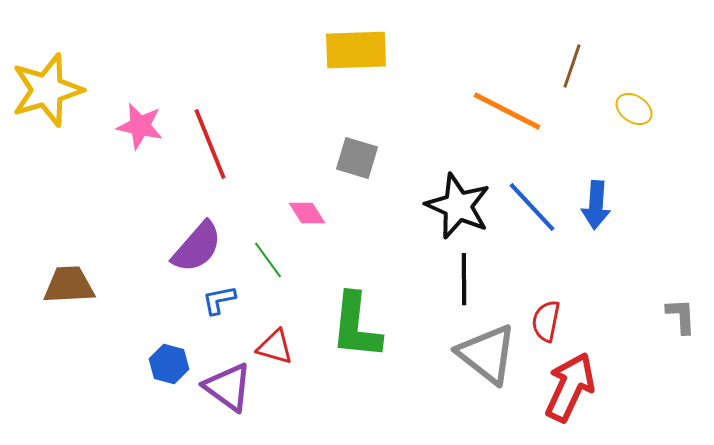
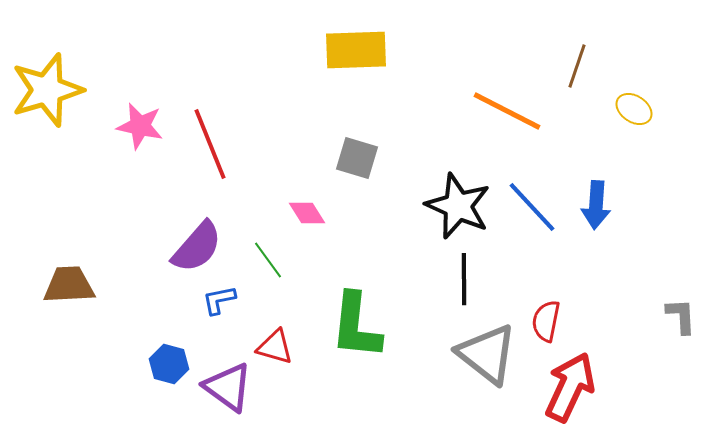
brown line: moved 5 px right
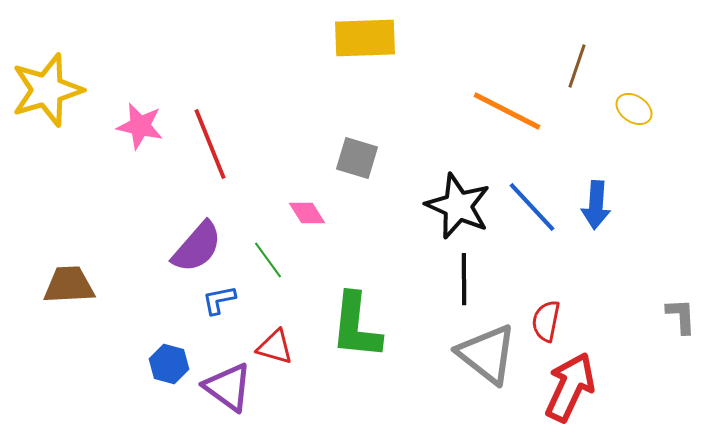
yellow rectangle: moved 9 px right, 12 px up
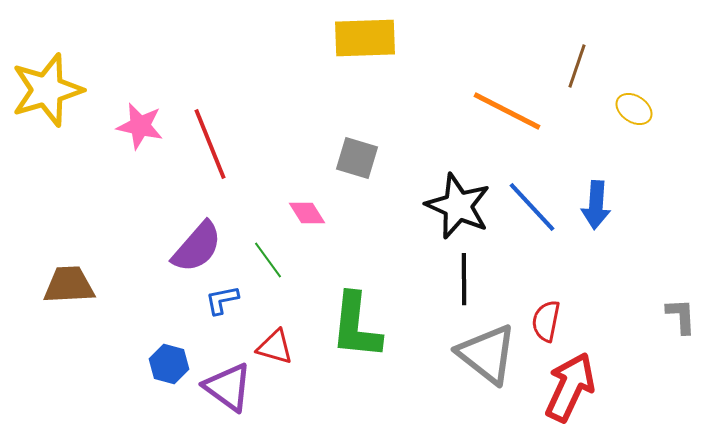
blue L-shape: moved 3 px right
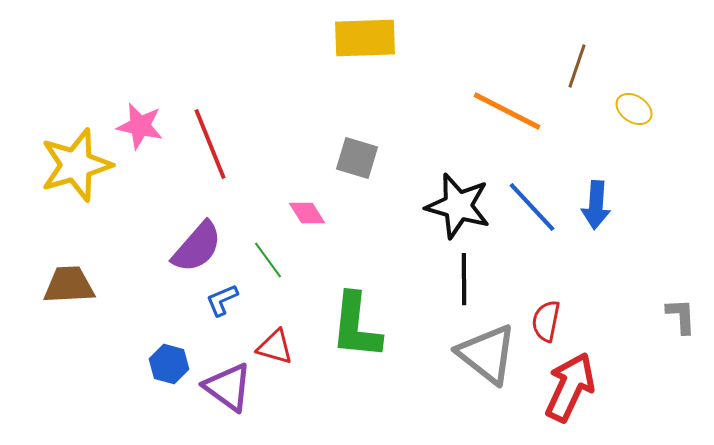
yellow star: moved 29 px right, 75 px down
black star: rotated 8 degrees counterclockwise
blue L-shape: rotated 12 degrees counterclockwise
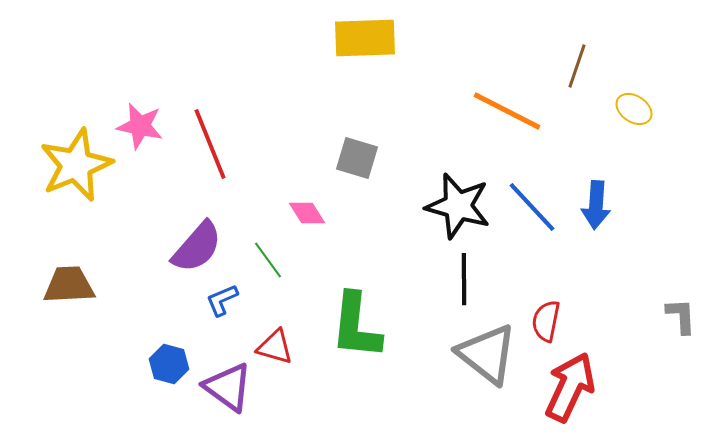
yellow star: rotated 6 degrees counterclockwise
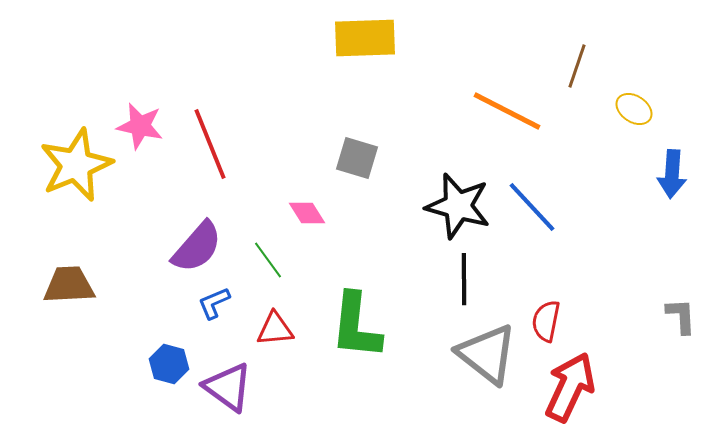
blue arrow: moved 76 px right, 31 px up
blue L-shape: moved 8 px left, 3 px down
red triangle: moved 18 px up; rotated 21 degrees counterclockwise
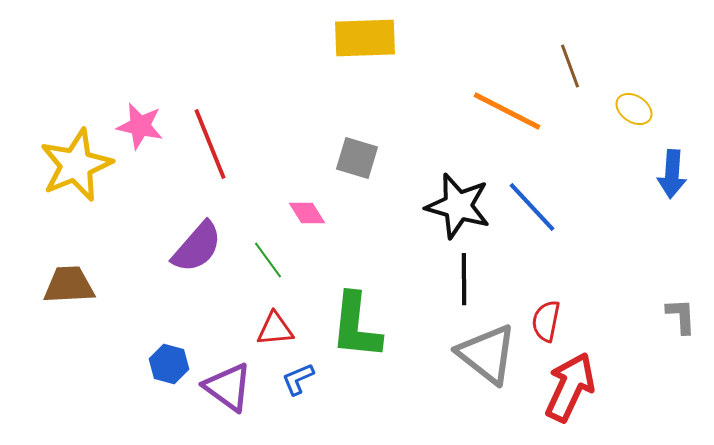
brown line: moved 7 px left; rotated 39 degrees counterclockwise
blue L-shape: moved 84 px right, 76 px down
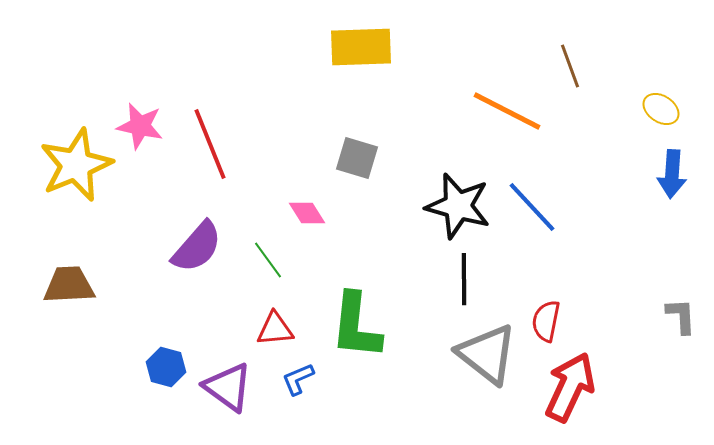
yellow rectangle: moved 4 px left, 9 px down
yellow ellipse: moved 27 px right
blue hexagon: moved 3 px left, 3 px down
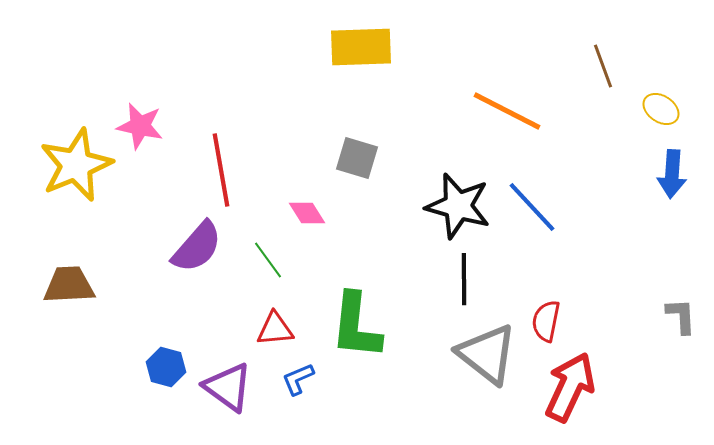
brown line: moved 33 px right
red line: moved 11 px right, 26 px down; rotated 12 degrees clockwise
